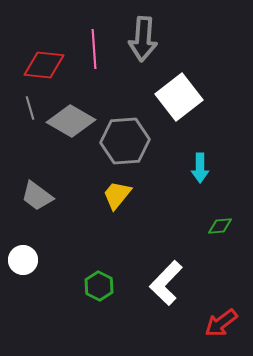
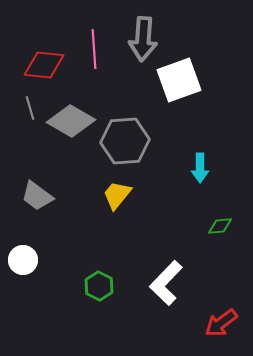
white square: moved 17 px up; rotated 18 degrees clockwise
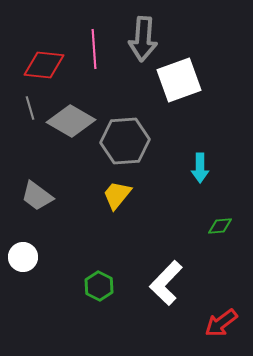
white circle: moved 3 px up
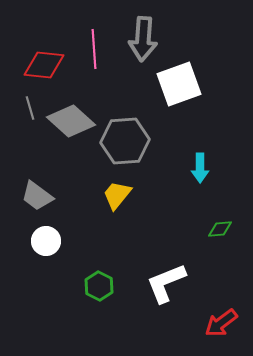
white square: moved 4 px down
gray diamond: rotated 12 degrees clockwise
green diamond: moved 3 px down
white circle: moved 23 px right, 16 px up
white L-shape: rotated 24 degrees clockwise
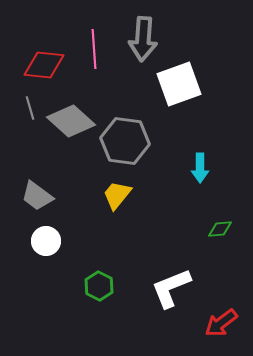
gray hexagon: rotated 12 degrees clockwise
white L-shape: moved 5 px right, 5 px down
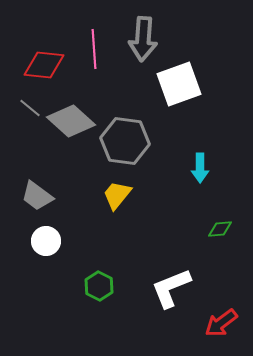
gray line: rotated 35 degrees counterclockwise
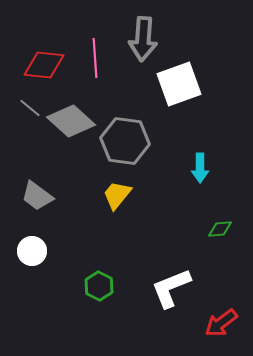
pink line: moved 1 px right, 9 px down
white circle: moved 14 px left, 10 px down
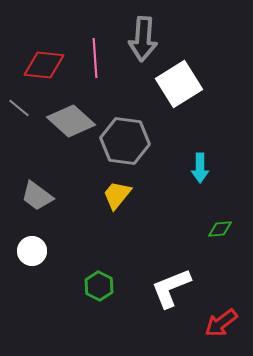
white square: rotated 12 degrees counterclockwise
gray line: moved 11 px left
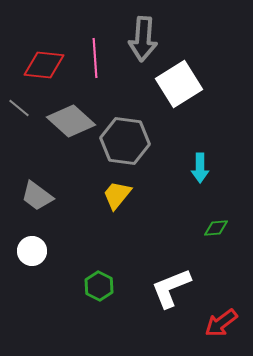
green diamond: moved 4 px left, 1 px up
